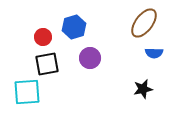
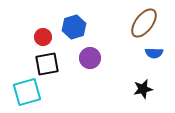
cyan square: rotated 12 degrees counterclockwise
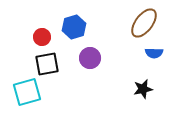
red circle: moved 1 px left
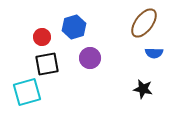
black star: rotated 24 degrees clockwise
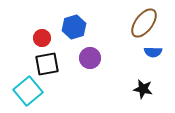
red circle: moved 1 px down
blue semicircle: moved 1 px left, 1 px up
cyan square: moved 1 px right, 1 px up; rotated 24 degrees counterclockwise
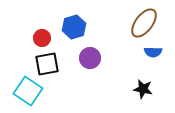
cyan square: rotated 16 degrees counterclockwise
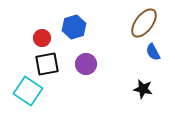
blue semicircle: rotated 60 degrees clockwise
purple circle: moved 4 px left, 6 px down
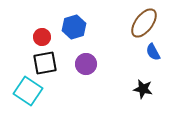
red circle: moved 1 px up
black square: moved 2 px left, 1 px up
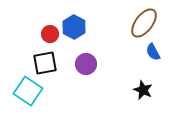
blue hexagon: rotated 15 degrees counterclockwise
red circle: moved 8 px right, 3 px up
black star: moved 1 px down; rotated 12 degrees clockwise
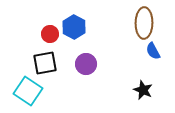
brown ellipse: rotated 36 degrees counterclockwise
blue semicircle: moved 1 px up
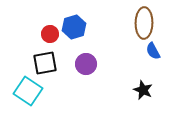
blue hexagon: rotated 15 degrees clockwise
